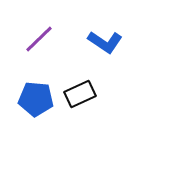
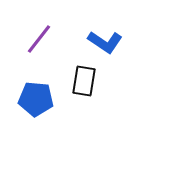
purple line: rotated 8 degrees counterclockwise
black rectangle: moved 4 px right, 13 px up; rotated 56 degrees counterclockwise
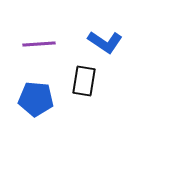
purple line: moved 5 px down; rotated 48 degrees clockwise
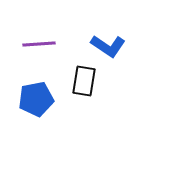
blue L-shape: moved 3 px right, 4 px down
blue pentagon: rotated 16 degrees counterclockwise
